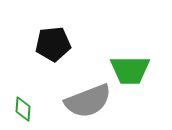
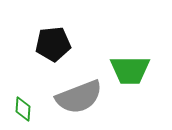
gray semicircle: moved 9 px left, 4 px up
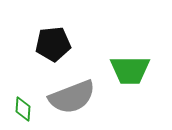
gray semicircle: moved 7 px left
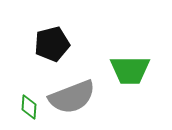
black pentagon: moved 1 px left; rotated 8 degrees counterclockwise
green diamond: moved 6 px right, 2 px up
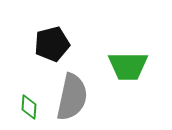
green trapezoid: moved 2 px left, 4 px up
gray semicircle: rotated 57 degrees counterclockwise
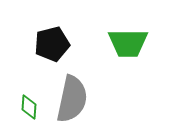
green trapezoid: moved 23 px up
gray semicircle: moved 2 px down
